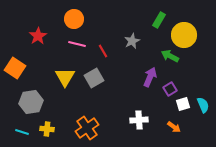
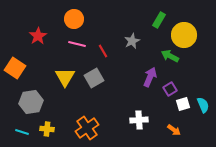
orange arrow: moved 3 px down
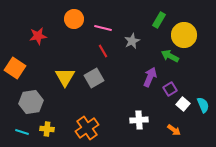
red star: rotated 24 degrees clockwise
pink line: moved 26 px right, 16 px up
white square: rotated 32 degrees counterclockwise
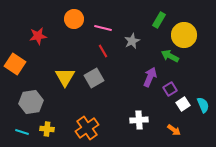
orange square: moved 4 px up
white square: rotated 16 degrees clockwise
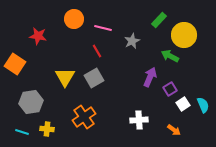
green rectangle: rotated 14 degrees clockwise
red star: rotated 18 degrees clockwise
red line: moved 6 px left
orange cross: moved 3 px left, 11 px up
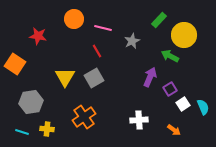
cyan semicircle: moved 2 px down
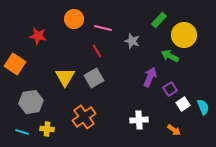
gray star: rotated 28 degrees counterclockwise
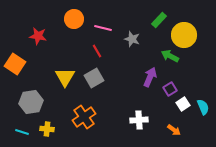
gray star: moved 2 px up
